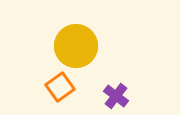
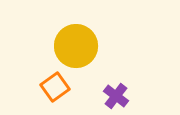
orange square: moved 5 px left
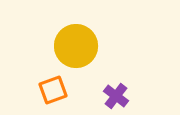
orange square: moved 2 px left, 3 px down; rotated 16 degrees clockwise
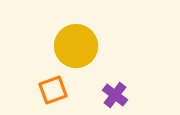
purple cross: moved 1 px left, 1 px up
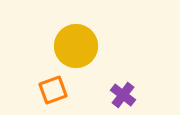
purple cross: moved 8 px right
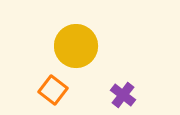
orange square: rotated 32 degrees counterclockwise
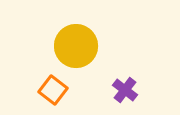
purple cross: moved 2 px right, 5 px up
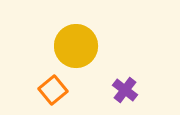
orange square: rotated 12 degrees clockwise
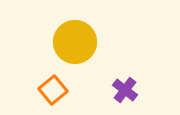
yellow circle: moved 1 px left, 4 px up
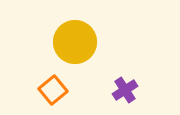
purple cross: rotated 20 degrees clockwise
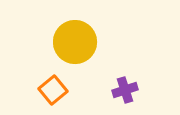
purple cross: rotated 15 degrees clockwise
